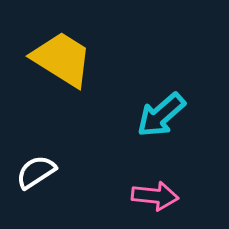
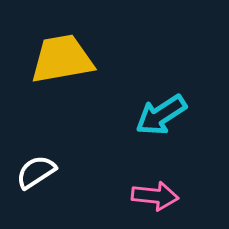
yellow trapezoid: rotated 42 degrees counterclockwise
cyan arrow: rotated 8 degrees clockwise
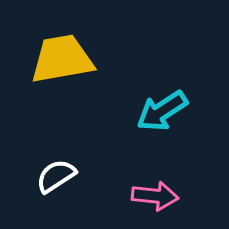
cyan arrow: moved 1 px right, 4 px up
white semicircle: moved 20 px right, 4 px down
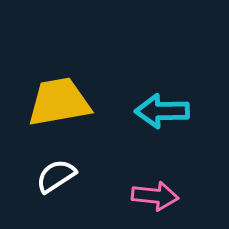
yellow trapezoid: moved 3 px left, 43 px down
cyan arrow: rotated 32 degrees clockwise
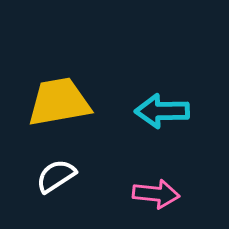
pink arrow: moved 1 px right, 2 px up
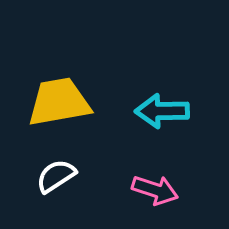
pink arrow: moved 1 px left, 4 px up; rotated 12 degrees clockwise
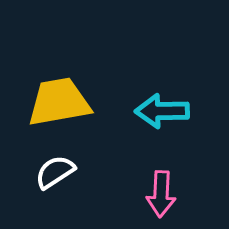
white semicircle: moved 1 px left, 4 px up
pink arrow: moved 6 px right, 4 px down; rotated 75 degrees clockwise
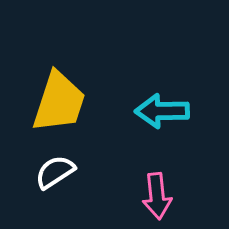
yellow trapezoid: rotated 118 degrees clockwise
pink arrow: moved 4 px left, 2 px down; rotated 9 degrees counterclockwise
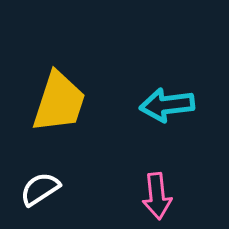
cyan arrow: moved 5 px right, 6 px up; rotated 6 degrees counterclockwise
white semicircle: moved 15 px left, 17 px down
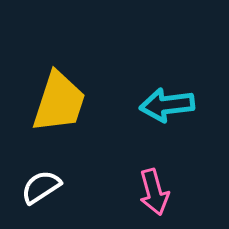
white semicircle: moved 1 px right, 2 px up
pink arrow: moved 3 px left, 4 px up; rotated 9 degrees counterclockwise
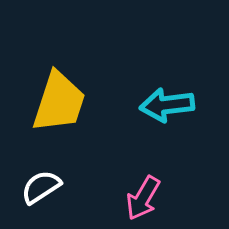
pink arrow: moved 11 px left, 6 px down; rotated 45 degrees clockwise
